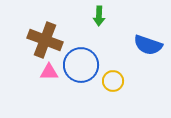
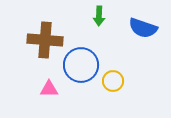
brown cross: rotated 16 degrees counterclockwise
blue semicircle: moved 5 px left, 17 px up
pink triangle: moved 17 px down
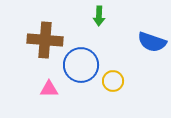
blue semicircle: moved 9 px right, 14 px down
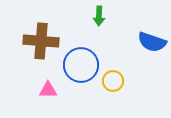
brown cross: moved 4 px left, 1 px down
pink triangle: moved 1 px left, 1 px down
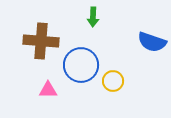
green arrow: moved 6 px left, 1 px down
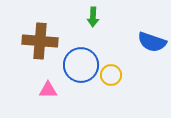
brown cross: moved 1 px left
yellow circle: moved 2 px left, 6 px up
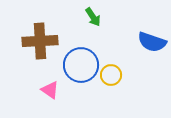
green arrow: rotated 36 degrees counterclockwise
brown cross: rotated 8 degrees counterclockwise
pink triangle: moved 2 px right; rotated 36 degrees clockwise
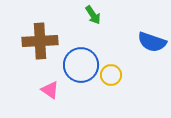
green arrow: moved 2 px up
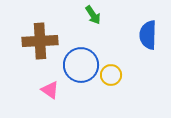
blue semicircle: moved 4 px left, 7 px up; rotated 72 degrees clockwise
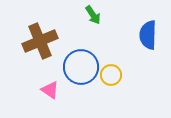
brown cross: rotated 20 degrees counterclockwise
blue circle: moved 2 px down
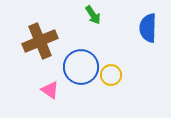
blue semicircle: moved 7 px up
